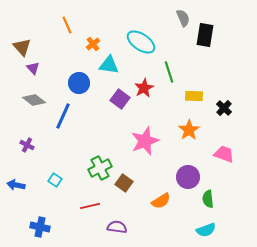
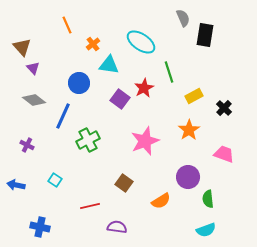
yellow rectangle: rotated 30 degrees counterclockwise
green cross: moved 12 px left, 28 px up
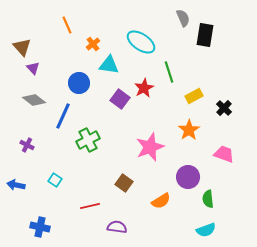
pink star: moved 5 px right, 6 px down
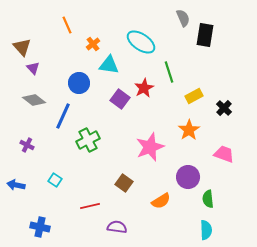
cyan semicircle: rotated 72 degrees counterclockwise
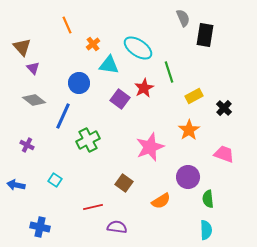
cyan ellipse: moved 3 px left, 6 px down
red line: moved 3 px right, 1 px down
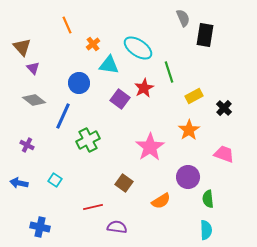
pink star: rotated 12 degrees counterclockwise
blue arrow: moved 3 px right, 2 px up
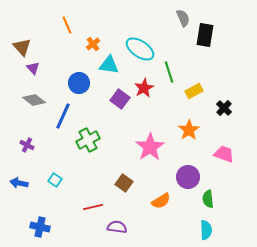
cyan ellipse: moved 2 px right, 1 px down
yellow rectangle: moved 5 px up
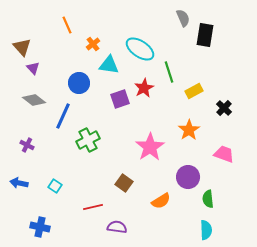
purple square: rotated 36 degrees clockwise
cyan square: moved 6 px down
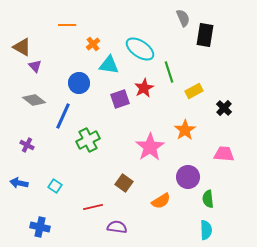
orange line: rotated 66 degrees counterclockwise
brown triangle: rotated 18 degrees counterclockwise
purple triangle: moved 2 px right, 2 px up
orange star: moved 4 px left
pink trapezoid: rotated 15 degrees counterclockwise
